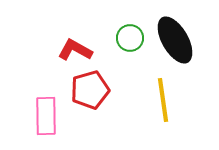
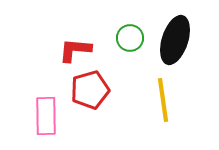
black ellipse: rotated 48 degrees clockwise
red L-shape: rotated 24 degrees counterclockwise
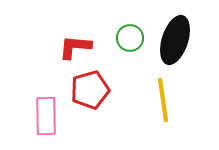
red L-shape: moved 3 px up
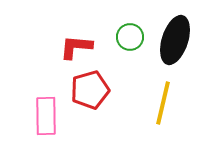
green circle: moved 1 px up
red L-shape: moved 1 px right
yellow line: moved 3 px down; rotated 21 degrees clockwise
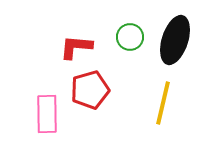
pink rectangle: moved 1 px right, 2 px up
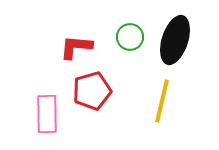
red pentagon: moved 2 px right, 1 px down
yellow line: moved 1 px left, 2 px up
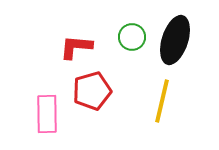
green circle: moved 2 px right
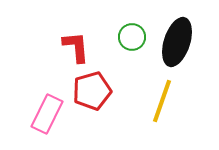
black ellipse: moved 2 px right, 2 px down
red L-shape: rotated 80 degrees clockwise
yellow line: rotated 6 degrees clockwise
pink rectangle: rotated 27 degrees clockwise
